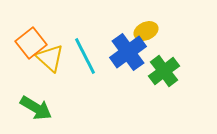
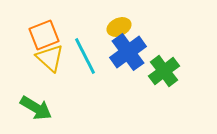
yellow ellipse: moved 27 px left, 4 px up
orange square: moved 13 px right, 8 px up; rotated 16 degrees clockwise
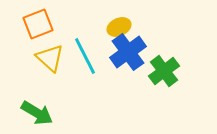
orange square: moved 6 px left, 11 px up
green arrow: moved 1 px right, 5 px down
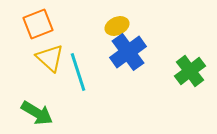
yellow ellipse: moved 2 px left, 1 px up
cyan line: moved 7 px left, 16 px down; rotated 9 degrees clockwise
green cross: moved 26 px right
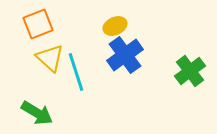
yellow ellipse: moved 2 px left
blue cross: moved 3 px left, 3 px down
cyan line: moved 2 px left
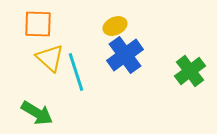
orange square: rotated 24 degrees clockwise
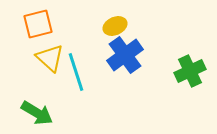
orange square: rotated 16 degrees counterclockwise
green cross: rotated 12 degrees clockwise
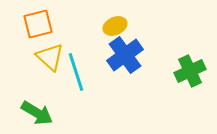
yellow triangle: moved 1 px up
